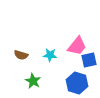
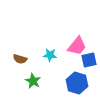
brown semicircle: moved 1 px left, 4 px down
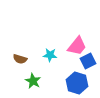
blue square: moved 1 px left, 1 px down; rotated 14 degrees counterclockwise
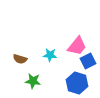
green star: rotated 21 degrees counterclockwise
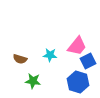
blue hexagon: moved 1 px right, 1 px up
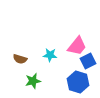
green star: rotated 21 degrees counterclockwise
